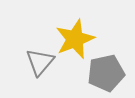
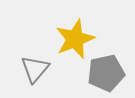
gray triangle: moved 5 px left, 7 px down
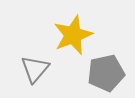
yellow star: moved 2 px left, 4 px up
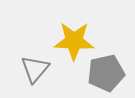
yellow star: moved 1 px right, 6 px down; rotated 24 degrees clockwise
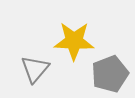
gray pentagon: moved 4 px right, 1 px down; rotated 9 degrees counterclockwise
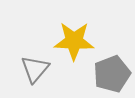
gray pentagon: moved 2 px right
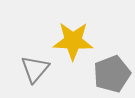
yellow star: moved 1 px left
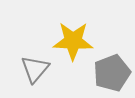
gray pentagon: moved 1 px up
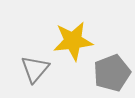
yellow star: rotated 9 degrees counterclockwise
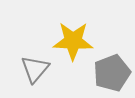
yellow star: rotated 9 degrees clockwise
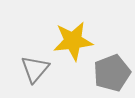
yellow star: rotated 9 degrees counterclockwise
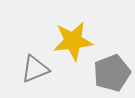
gray triangle: rotated 28 degrees clockwise
